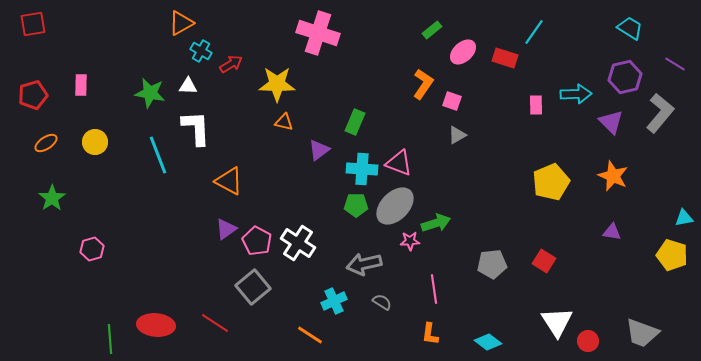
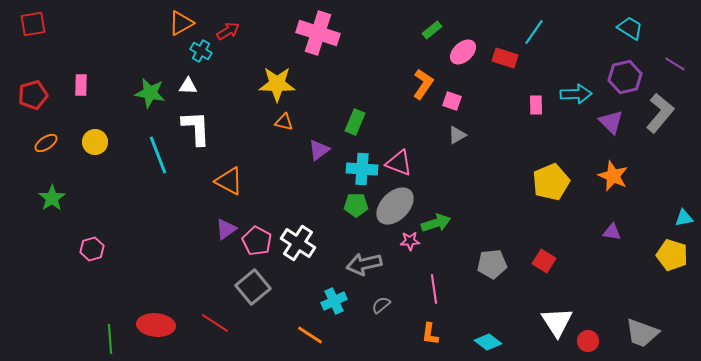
red arrow at (231, 64): moved 3 px left, 33 px up
gray semicircle at (382, 302): moved 1 px left, 3 px down; rotated 72 degrees counterclockwise
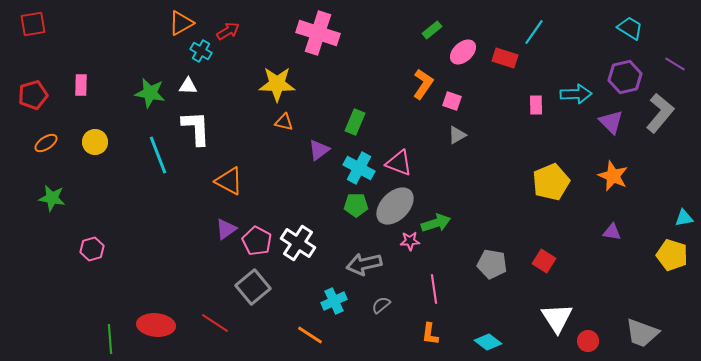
cyan cross at (362, 169): moved 3 px left, 1 px up; rotated 24 degrees clockwise
green star at (52, 198): rotated 28 degrees counterclockwise
gray pentagon at (492, 264): rotated 16 degrees clockwise
white triangle at (557, 322): moved 4 px up
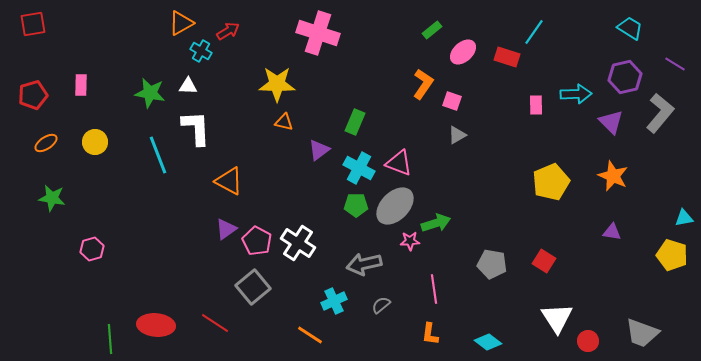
red rectangle at (505, 58): moved 2 px right, 1 px up
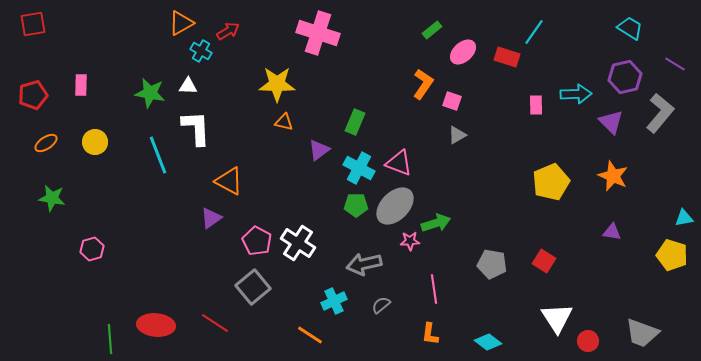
purple triangle at (226, 229): moved 15 px left, 11 px up
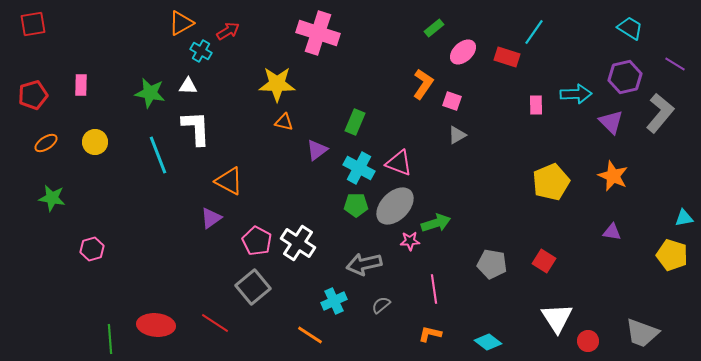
green rectangle at (432, 30): moved 2 px right, 2 px up
purple triangle at (319, 150): moved 2 px left
orange L-shape at (430, 334): rotated 95 degrees clockwise
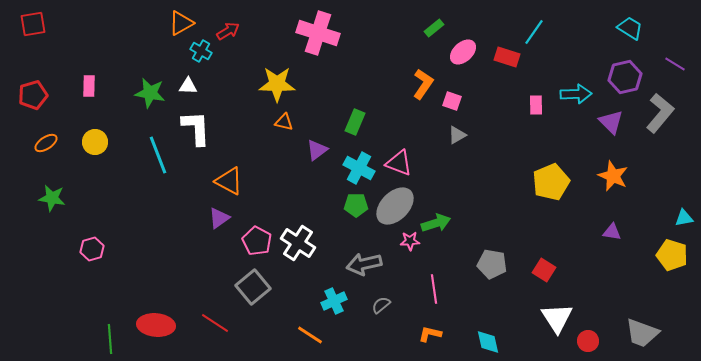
pink rectangle at (81, 85): moved 8 px right, 1 px down
purple triangle at (211, 218): moved 8 px right
red square at (544, 261): moved 9 px down
cyan diamond at (488, 342): rotated 40 degrees clockwise
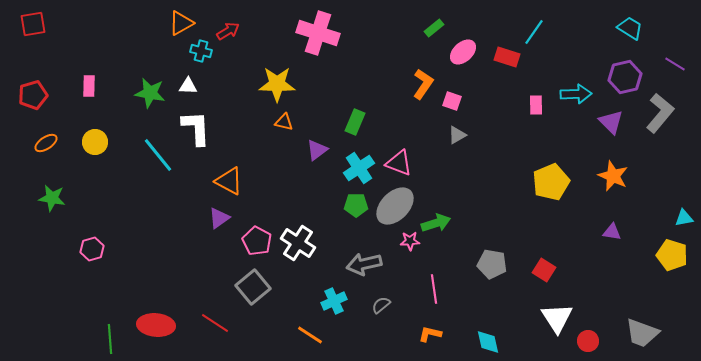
cyan cross at (201, 51): rotated 15 degrees counterclockwise
cyan line at (158, 155): rotated 18 degrees counterclockwise
cyan cross at (359, 168): rotated 28 degrees clockwise
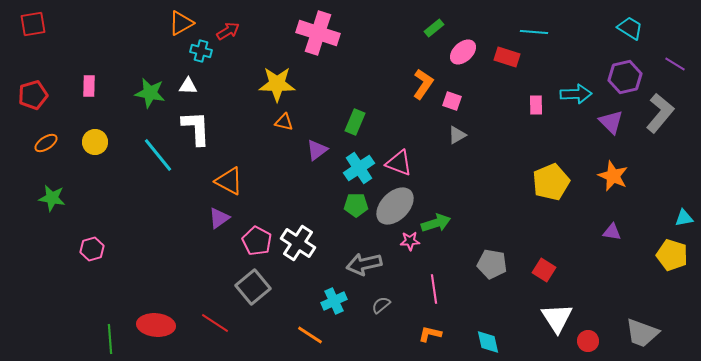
cyan line at (534, 32): rotated 60 degrees clockwise
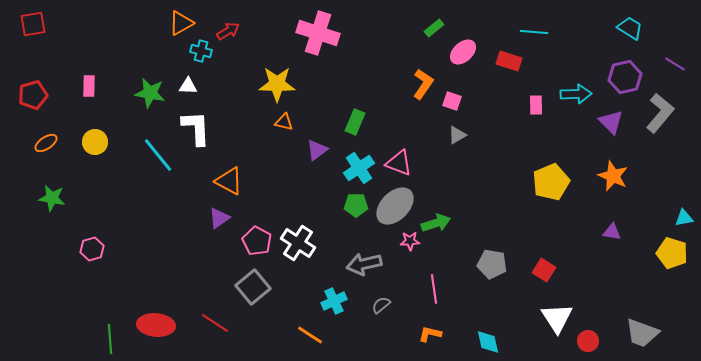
red rectangle at (507, 57): moved 2 px right, 4 px down
yellow pentagon at (672, 255): moved 2 px up
